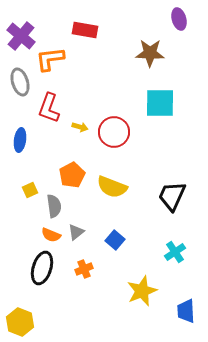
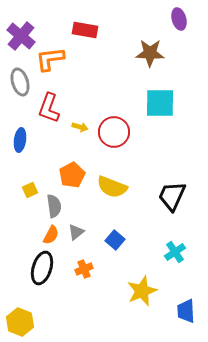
orange semicircle: rotated 84 degrees counterclockwise
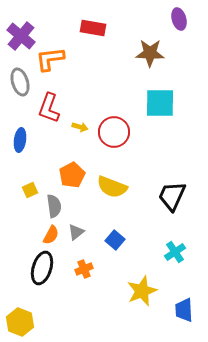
red rectangle: moved 8 px right, 2 px up
blue trapezoid: moved 2 px left, 1 px up
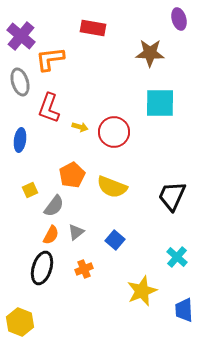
gray semicircle: rotated 45 degrees clockwise
cyan cross: moved 2 px right, 5 px down; rotated 15 degrees counterclockwise
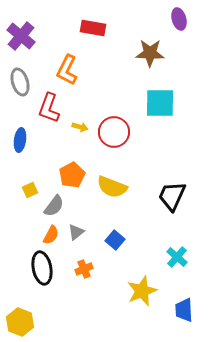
orange L-shape: moved 17 px right, 11 px down; rotated 56 degrees counterclockwise
black ellipse: rotated 28 degrees counterclockwise
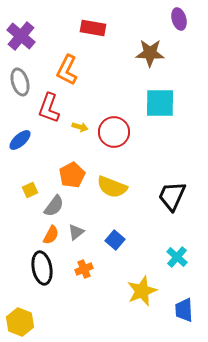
blue ellipse: rotated 40 degrees clockwise
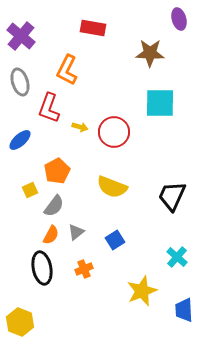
orange pentagon: moved 15 px left, 4 px up
blue square: rotated 18 degrees clockwise
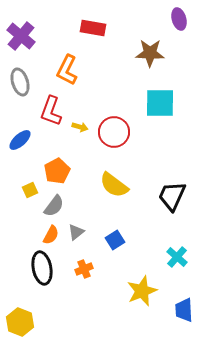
red L-shape: moved 2 px right, 3 px down
yellow semicircle: moved 2 px right, 2 px up; rotated 16 degrees clockwise
